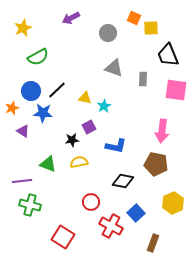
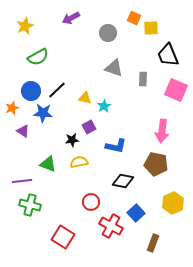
yellow star: moved 2 px right, 2 px up
pink square: rotated 15 degrees clockwise
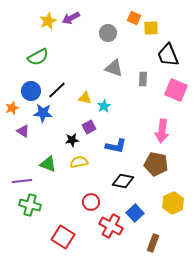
yellow star: moved 23 px right, 5 px up
blue square: moved 1 px left
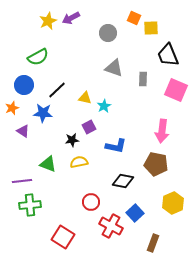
blue circle: moved 7 px left, 6 px up
green cross: rotated 20 degrees counterclockwise
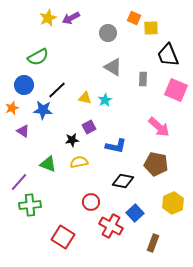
yellow star: moved 3 px up
gray triangle: moved 1 px left, 1 px up; rotated 12 degrees clockwise
cyan star: moved 1 px right, 6 px up
blue star: moved 3 px up
pink arrow: moved 3 px left, 4 px up; rotated 55 degrees counterclockwise
purple line: moved 3 px left, 1 px down; rotated 42 degrees counterclockwise
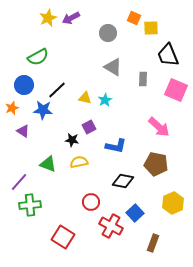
black star: rotated 16 degrees clockwise
